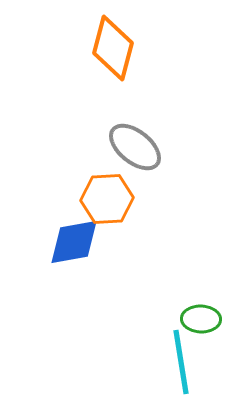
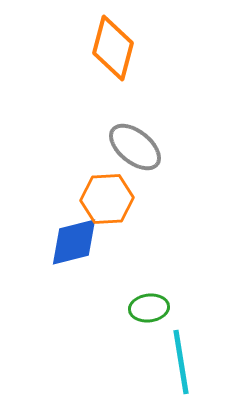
blue diamond: rotated 4 degrees counterclockwise
green ellipse: moved 52 px left, 11 px up; rotated 9 degrees counterclockwise
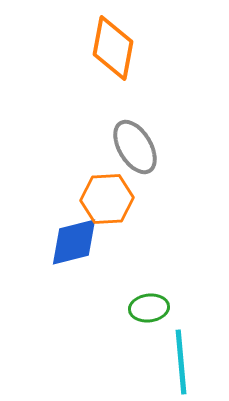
orange diamond: rotated 4 degrees counterclockwise
gray ellipse: rotated 20 degrees clockwise
cyan line: rotated 4 degrees clockwise
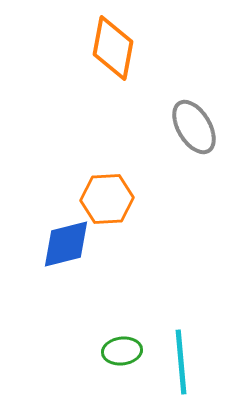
gray ellipse: moved 59 px right, 20 px up
blue diamond: moved 8 px left, 2 px down
green ellipse: moved 27 px left, 43 px down
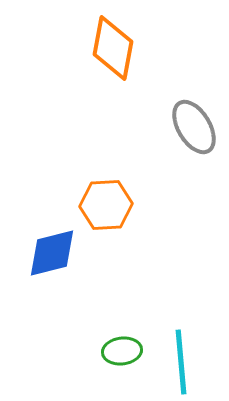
orange hexagon: moved 1 px left, 6 px down
blue diamond: moved 14 px left, 9 px down
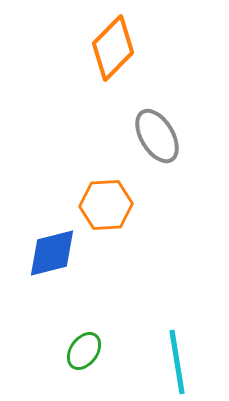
orange diamond: rotated 34 degrees clockwise
gray ellipse: moved 37 px left, 9 px down
green ellipse: moved 38 px left; rotated 48 degrees counterclockwise
cyan line: moved 4 px left; rotated 4 degrees counterclockwise
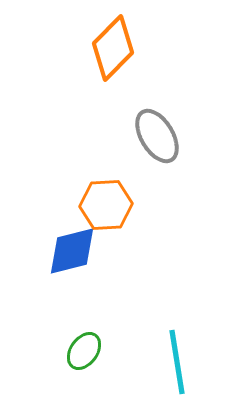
blue diamond: moved 20 px right, 2 px up
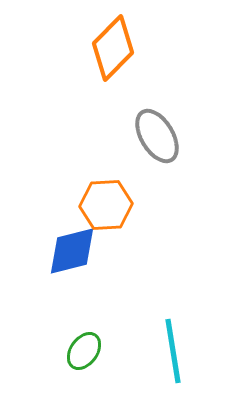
cyan line: moved 4 px left, 11 px up
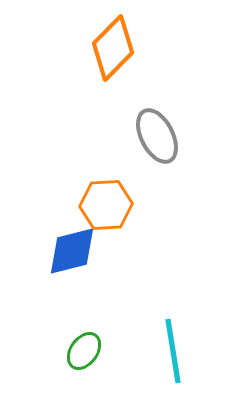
gray ellipse: rotated 4 degrees clockwise
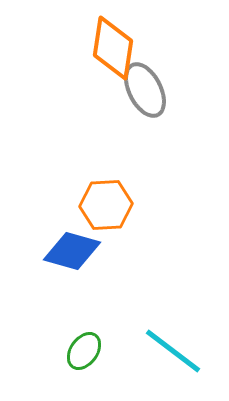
orange diamond: rotated 36 degrees counterclockwise
gray ellipse: moved 12 px left, 46 px up
blue diamond: rotated 30 degrees clockwise
cyan line: rotated 44 degrees counterclockwise
